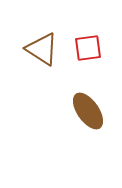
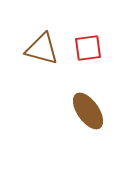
brown triangle: rotated 18 degrees counterclockwise
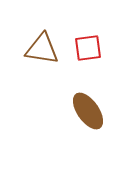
brown triangle: rotated 6 degrees counterclockwise
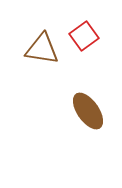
red square: moved 4 px left, 12 px up; rotated 28 degrees counterclockwise
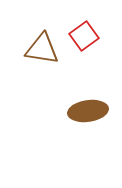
brown ellipse: rotated 63 degrees counterclockwise
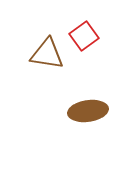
brown triangle: moved 5 px right, 5 px down
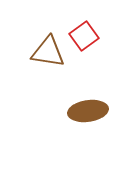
brown triangle: moved 1 px right, 2 px up
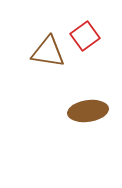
red square: moved 1 px right
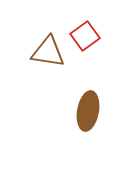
brown ellipse: rotated 72 degrees counterclockwise
